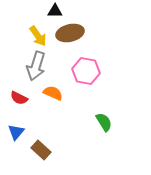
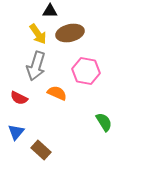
black triangle: moved 5 px left
yellow arrow: moved 2 px up
orange semicircle: moved 4 px right
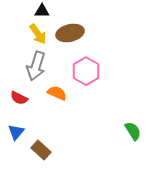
black triangle: moved 8 px left
pink hexagon: rotated 20 degrees clockwise
green semicircle: moved 29 px right, 9 px down
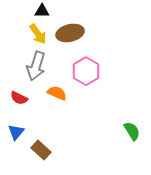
green semicircle: moved 1 px left
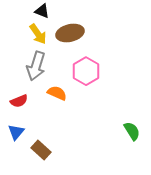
black triangle: rotated 21 degrees clockwise
red semicircle: moved 3 px down; rotated 48 degrees counterclockwise
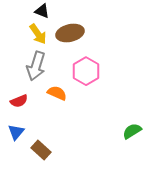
green semicircle: rotated 90 degrees counterclockwise
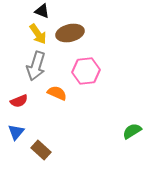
pink hexagon: rotated 24 degrees clockwise
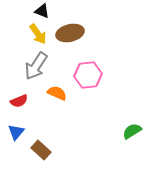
gray arrow: rotated 16 degrees clockwise
pink hexagon: moved 2 px right, 4 px down
